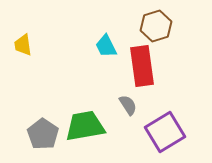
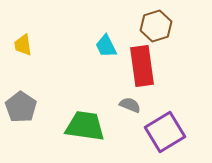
gray semicircle: moved 2 px right; rotated 35 degrees counterclockwise
green trapezoid: rotated 18 degrees clockwise
gray pentagon: moved 22 px left, 27 px up
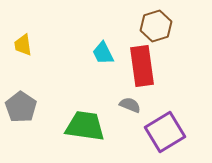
cyan trapezoid: moved 3 px left, 7 px down
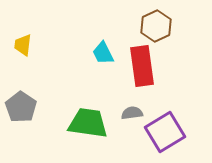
brown hexagon: rotated 8 degrees counterclockwise
yellow trapezoid: rotated 15 degrees clockwise
gray semicircle: moved 2 px right, 8 px down; rotated 30 degrees counterclockwise
green trapezoid: moved 3 px right, 3 px up
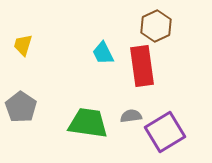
yellow trapezoid: rotated 10 degrees clockwise
gray semicircle: moved 1 px left, 3 px down
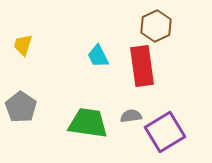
cyan trapezoid: moved 5 px left, 3 px down
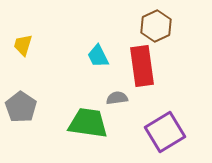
gray semicircle: moved 14 px left, 18 px up
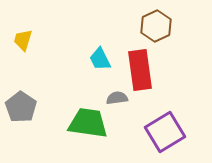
yellow trapezoid: moved 5 px up
cyan trapezoid: moved 2 px right, 3 px down
red rectangle: moved 2 px left, 4 px down
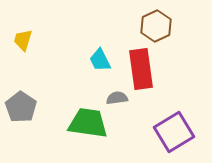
cyan trapezoid: moved 1 px down
red rectangle: moved 1 px right, 1 px up
purple square: moved 9 px right
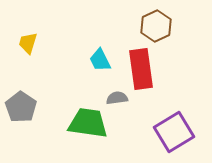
yellow trapezoid: moved 5 px right, 3 px down
